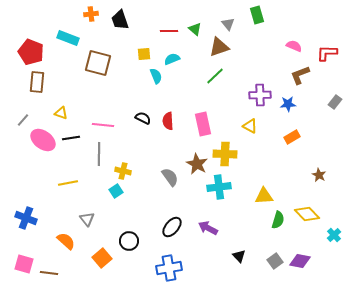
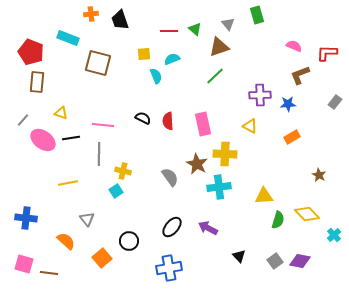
blue cross at (26, 218): rotated 15 degrees counterclockwise
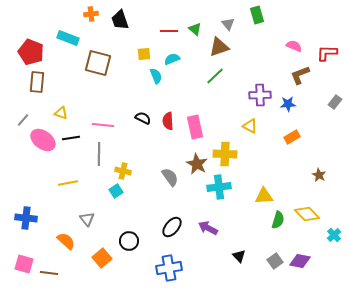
pink rectangle at (203, 124): moved 8 px left, 3 px down
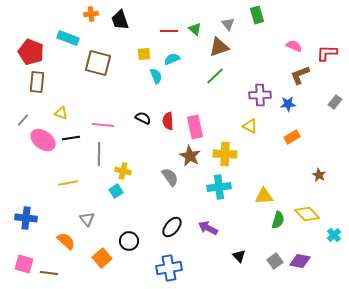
brown star at (197, 164): moved 7 px left, 8 px up
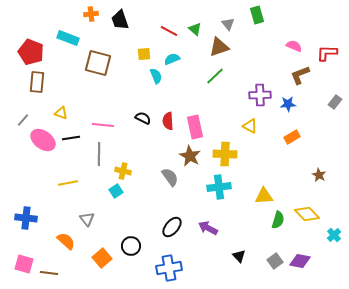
red line at (169, 31): rotated 30 degrees clockwise
black circle at (129, 241): moved 2 px right, 5 px down
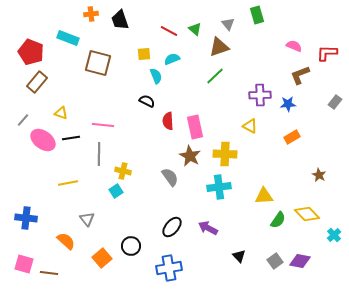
brown rectangle at (37, 82): rotated 35 degrees clockwise
black semicircle at (143, 118): moved 4 px right, 17 px up
green semicircle at (278, 220): rotated 18 degrees clockwise
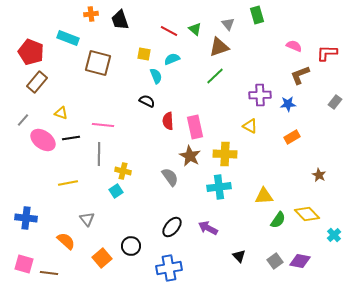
yellow square at (144, 54): rotated 16 degrees clockwise
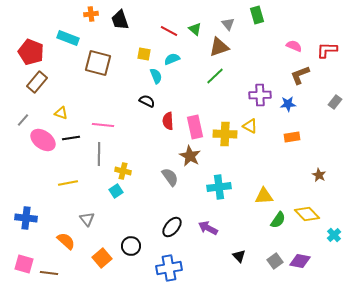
red L-shape at (327, 53): moved 3 px up
orange rectangle at (292, 137): rotated 21 degrees clockwise
yellow cross at (225, 154): moved 20 px up
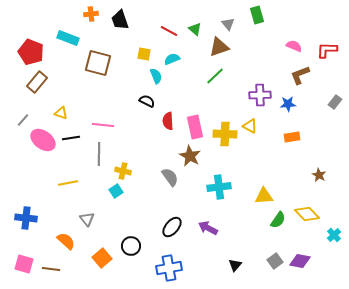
black triangle at (239, 256): moved 4 px left, 9 px down; rotated 24 degrees clockwise
brown line at (49, 273): moved 2 px right, 4 px up
